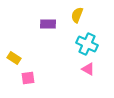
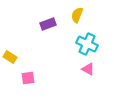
purple rectangle: rotated 21 degrees counterclockwise
yellow rectangle: moved 4 px left, 1 px up
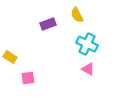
yellow semicircle: rotated 49 degrees counterclockwise
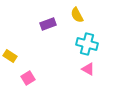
cyan cross: rotated 10 degrees counterclockwise
yellow rectangle: moved 1 px up
pink square: rotated 24 degrees counterclockwise
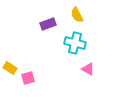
cyan cross: moved 12 px left, 1 px up
yellow rectangle: moved 12 px down
pink square: rotated 16 degrees clockwise
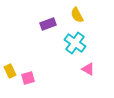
cyan cross: rotated 20 degrees clockwise
yellow rectangle: moved 3 px down; rotated 32 degrees clockwise
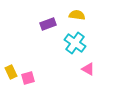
yellow semicircle: rotated 126 degrees clockwise
yellow rectangle: moved 1 px right, 1 px down
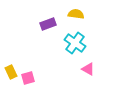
yellow semicircle: moved 1 px left, 1 px up
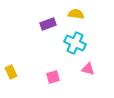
cyan cross: rotated 10 degrees counterclockwise
pink triangle: rotated 16 degrees counterclockwise
pink square: moved 25 px right, 1 px up
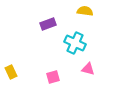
yellow semicircle: moved 9 px right, 3 px up
